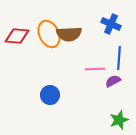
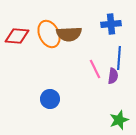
blue cross: rotated 30 degrees counterclockwise
pink line: rotated 66 degrees clockwise
purple semicircle: moved 5 px up; rotated 126 degrees clockwise
blue circle: moved 4 px down
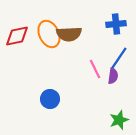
blue cross: moved 5 px right
red diamond: rotated 15 degrees counterclockwise
blue line: rotated 30 degrees clockwise
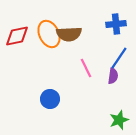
pink line: moved 9 px left, 1 px up
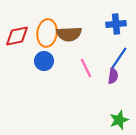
orange ellipse: moved 2 px left, 1 px up; rotated 32 degrees clockwise
blue circle: moved 6 px left, 38 px up
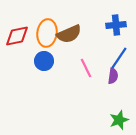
blue cross: moved 1 px down
brown semicircle: rotated 20 degrees counterclockwise
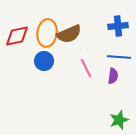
blue cross: moved 2 px right, 1 px down
blue line: moved 1 px up; rotated 60 degrees clockwise
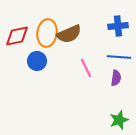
blue circle: moved 7 px left
purple semicircle: moved 3 px right, 2 px down
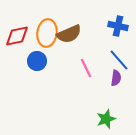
blue cross: rotated 18 degrees clockwise
blue line: moved 3 px down; rotated 45 degrees clockwise
green star: moved 13 px left, 1 px up
